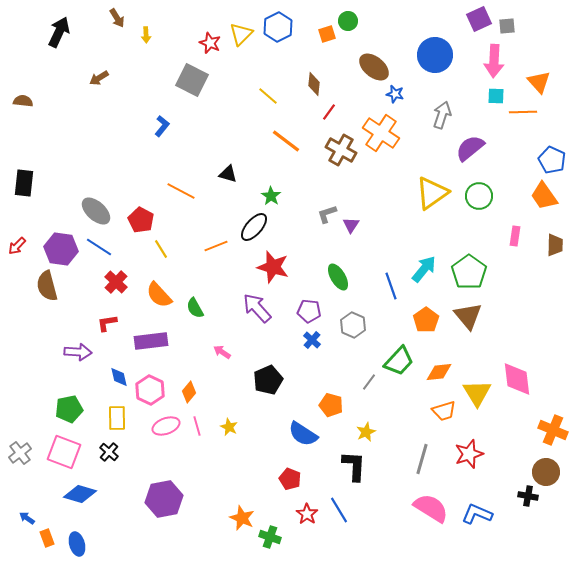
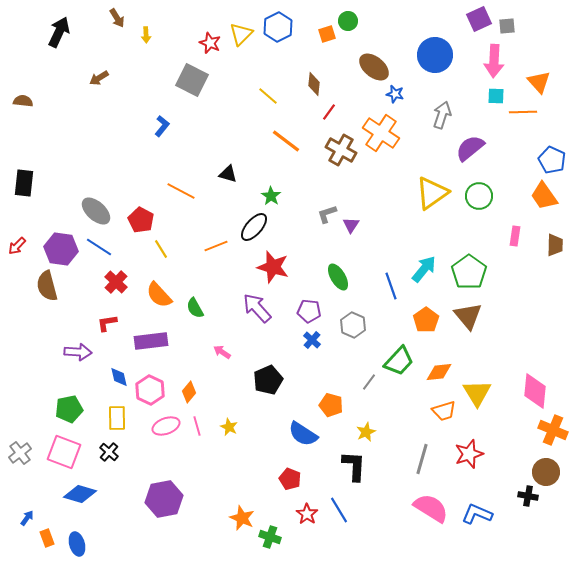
pink diamond at (517, 379): moved 18 px right, 12 px down; rotated 12 degrees clockwise
blue arrow at (27, 518): rotated 91 degrees clockwise
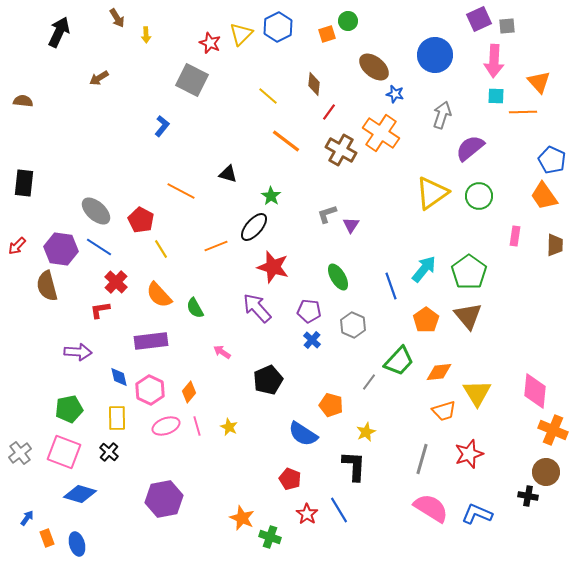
red L-shape at (107, 323): moved 7 px left, 13 px up
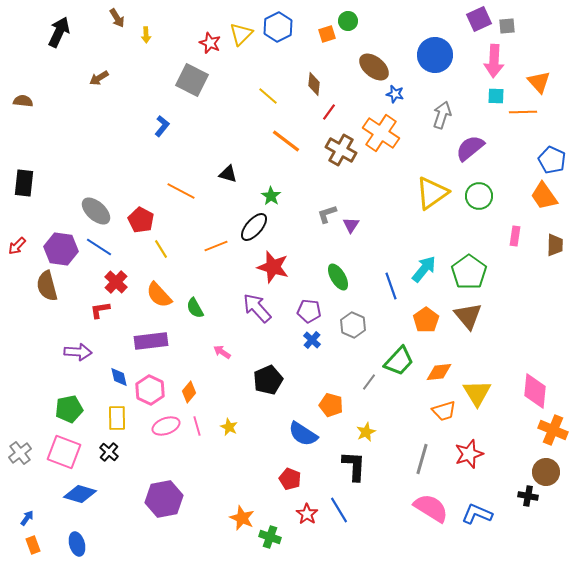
orange rectangle at (47, 538): moved 14 px left, 7 px down
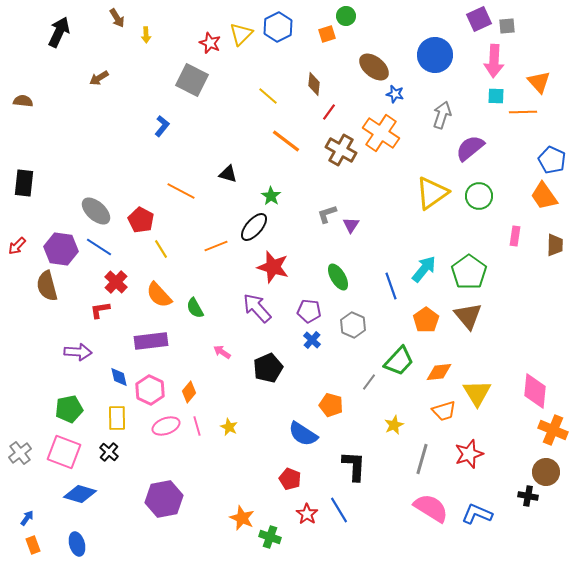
green circle at (348, 21): moved 2 px left, 5 px up
black pentagon at (268, 380): moved 12 px up
yellow star at (366, 432): moved 28 px right, 7 px up
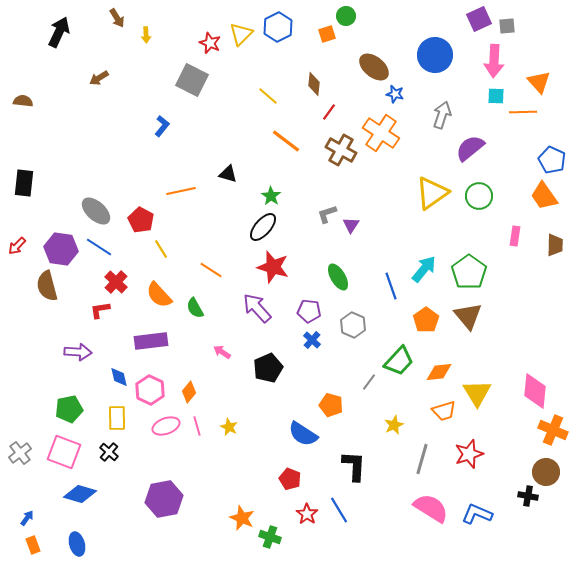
orange line at (181, 191): rotated 40 degrees counterclockwise
black ellipse at (254, 227): moved 9 px right
orange line at (216, 246): moved 5 px left, 24 px down; rotated 55 degrees clockwise
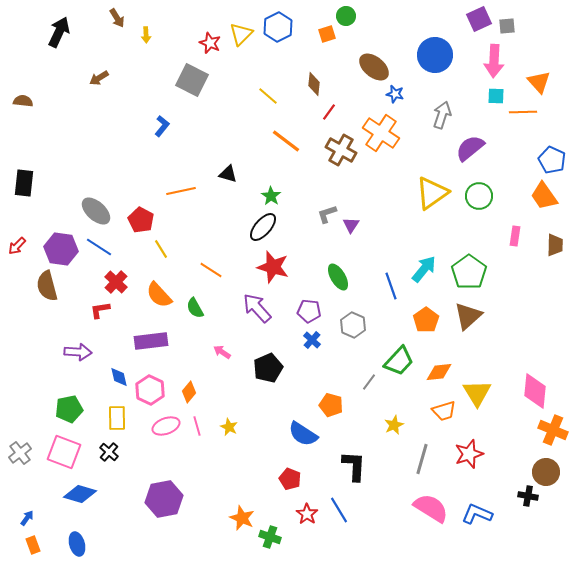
brown triangle at (468, 316): rotated 28 degrees clockwise
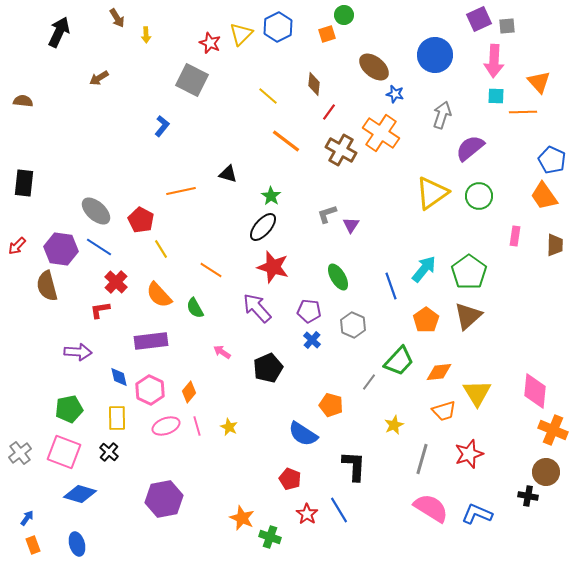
green circle at (346, 16): moved 2 px left, 1 px up
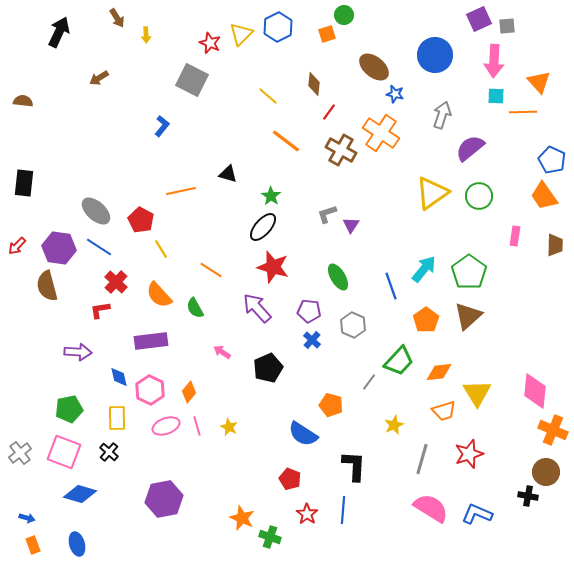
purple hexagon at (61, 249): moved 2 px left, 1 px up
blue line at (339, 510): moved 4 px right; rotated 36 degrees clockwise
blue arrow at (27, 518): rotated 70 degrees clockwise
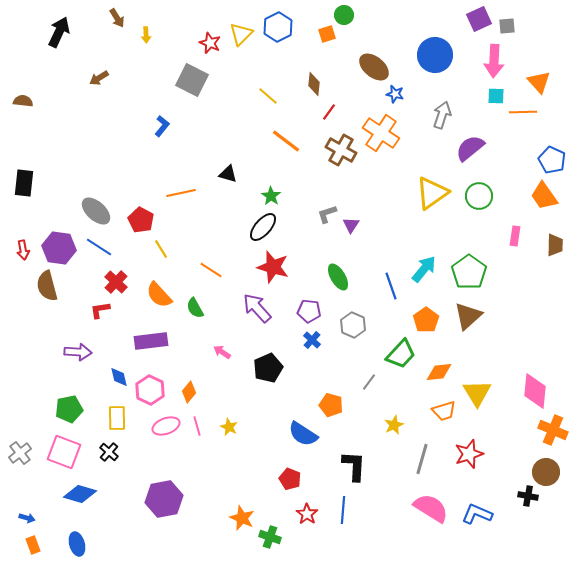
orange line at (181, 191): moved 2 px down
red arrow at (17, 246): moved 6 px right, 4 px down; rotated 54 degrees counterclockwise
green trapezoid at (399, 361): moved 2 px right, 7 px up
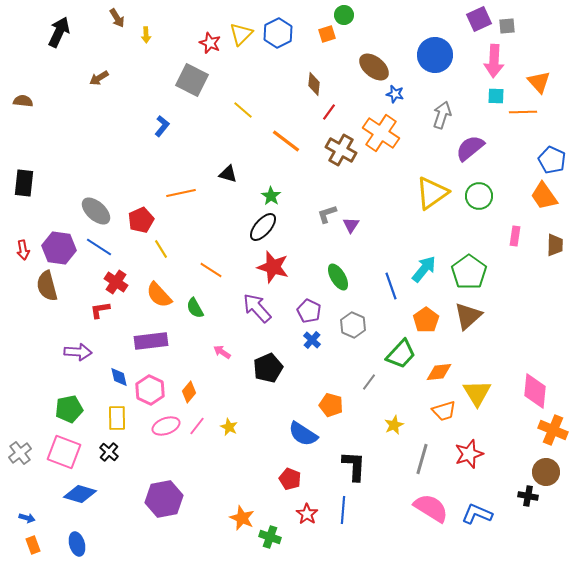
blue hexagon at (278, 27): moved 6 px down
yellow line at (268, 96): moved 25 px left, 14 px down
red pentagon at (141, 220): rotated 20 degrees clockwise
red cross at (116, 282): rotated 10 degrees counterclockwise
purple pentagon at (309, 311): rotated 20 degrees clockwise
pink line at (197, 426): rotated 54 degrees clockwise
